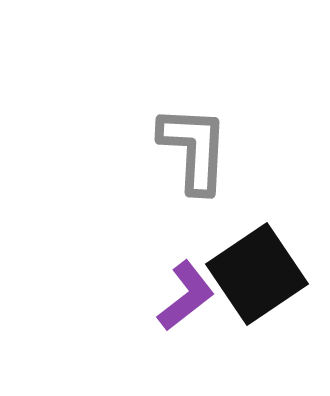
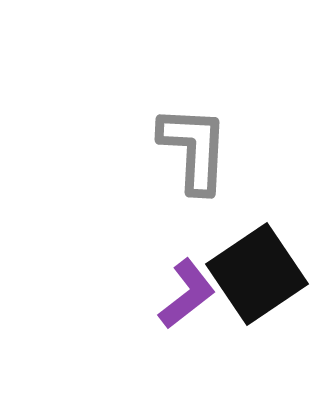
purple L-shape: moved 1 px right, 2 px up
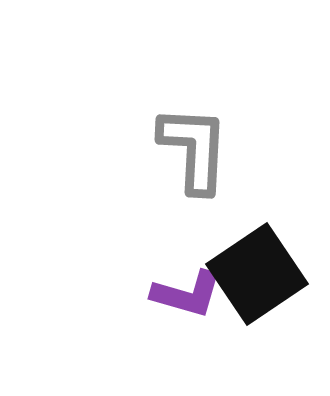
purple L-shape: rotated 54 degrees clockwise
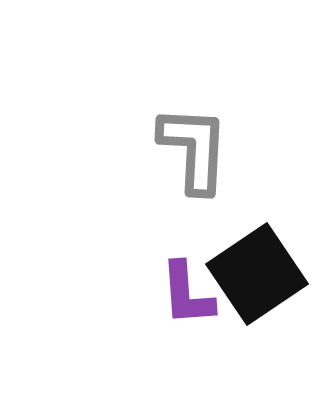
purple L-shape: rotated 70 degrees clockwise
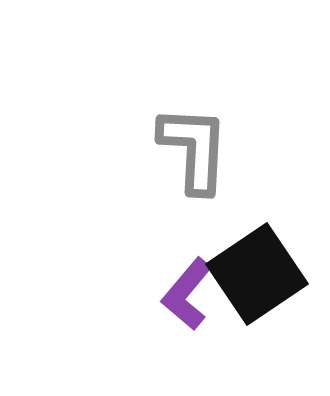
purple L-shape: rotated 44 degrees clockwise
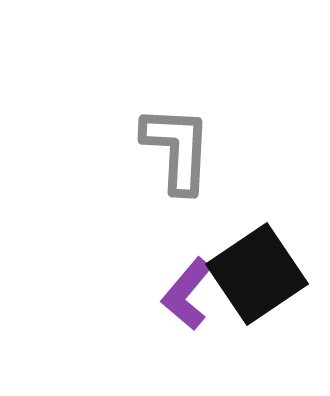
gray L-shape: moved 17 px left
